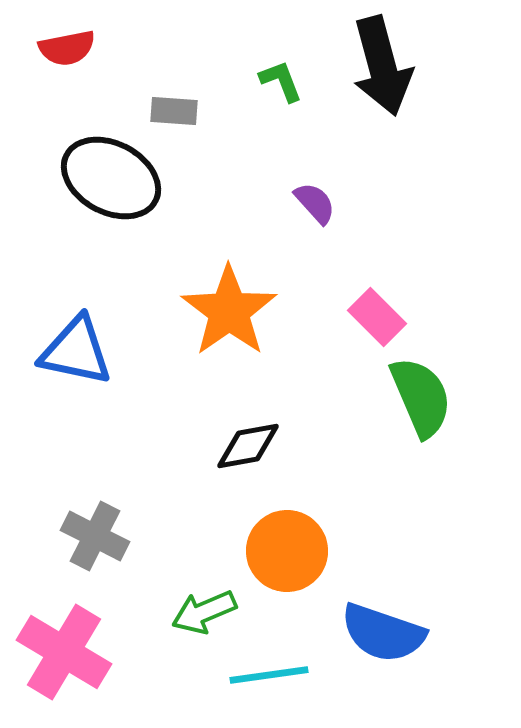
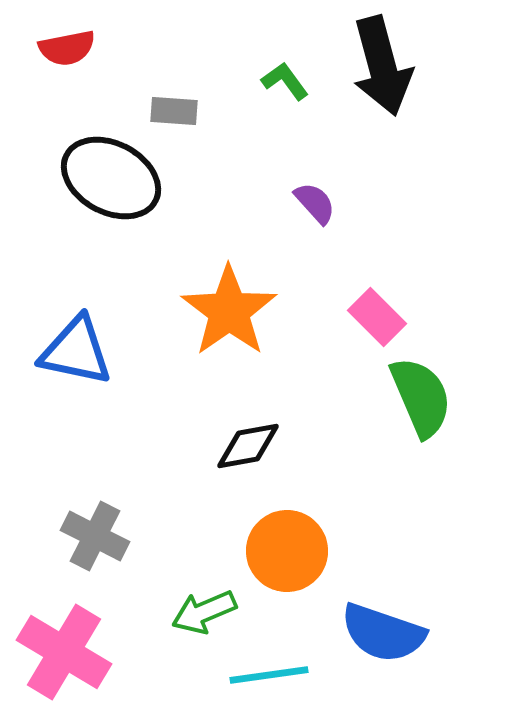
green L-shape: moved 4 px right; rotated 15 degrees counterclockwise
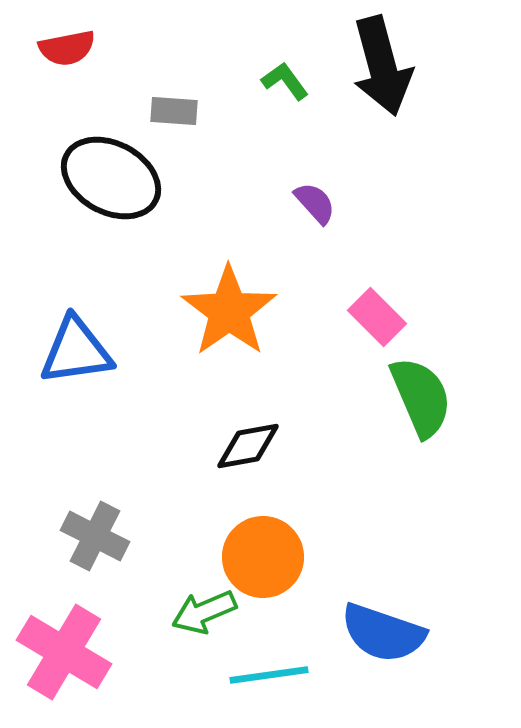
blue triangle: rotated 20 degrees counterclockwise
orange circle: moved 24 px left, 6 px down
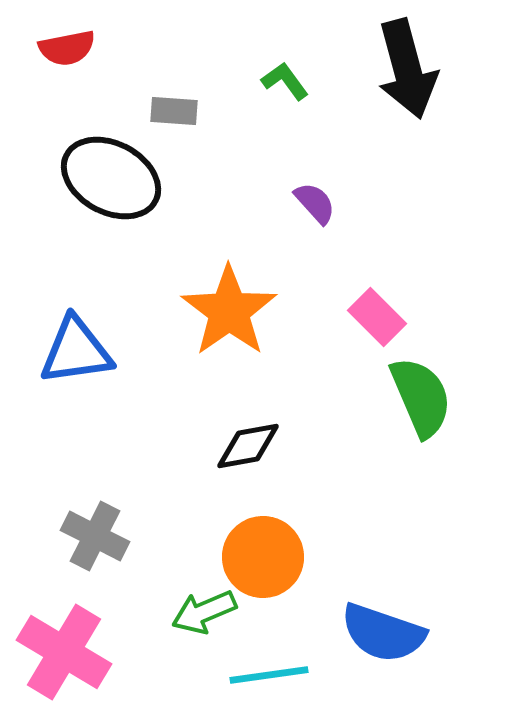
black arrow: moved 25 px right, 3 px down
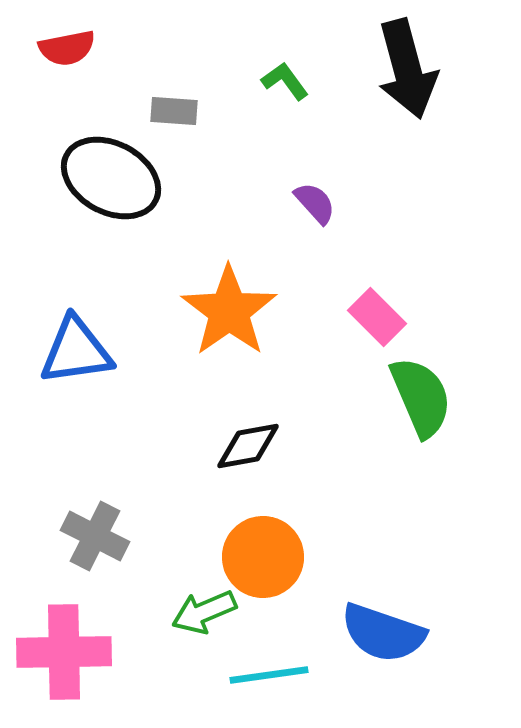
pink cross: rotated 32 degrees counterclockwise
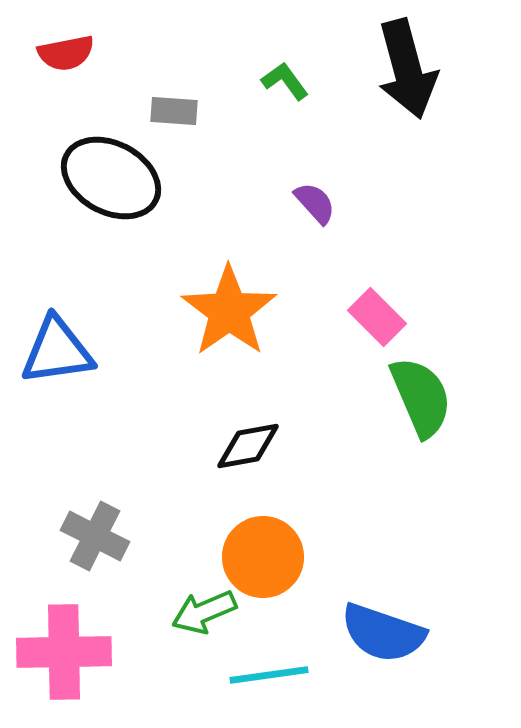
red semicircle: moved 1 px left, 5 px down
blue triangle: moved 19 px left
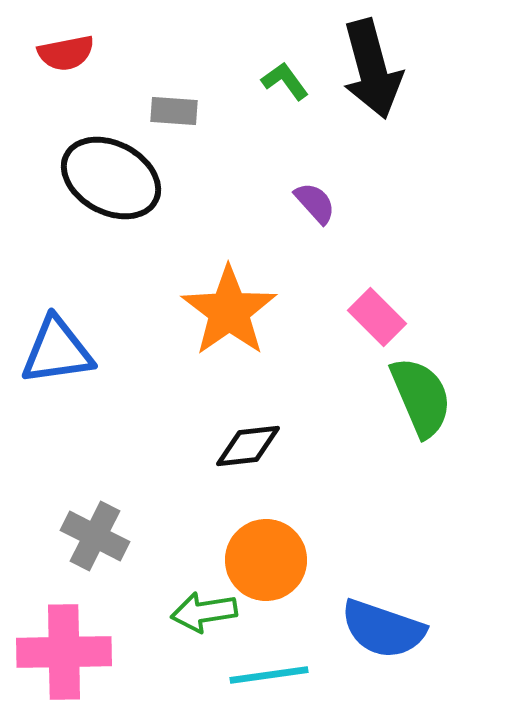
black arrow: moved 35 px left
black diamond: rotated 4 degrees clockwise
orange circle: moved 3 px right, 3 px down
green arrow: rotated 14 degrees clockwise
blue semicircle: moved 4 px up
